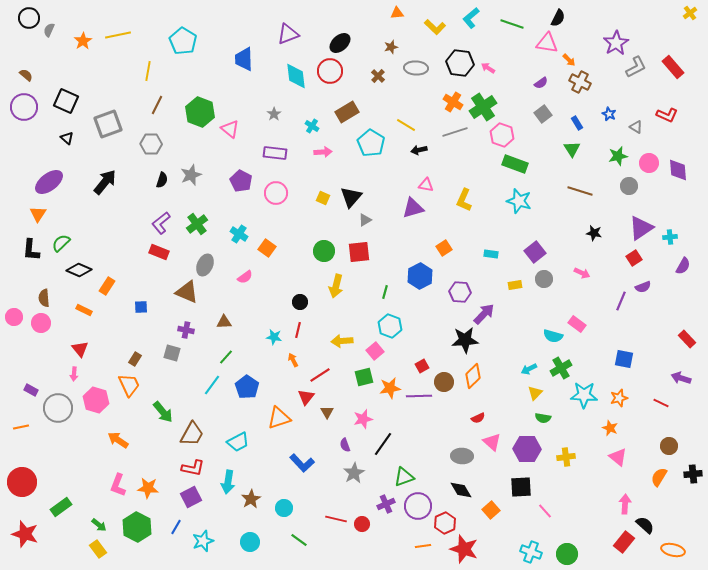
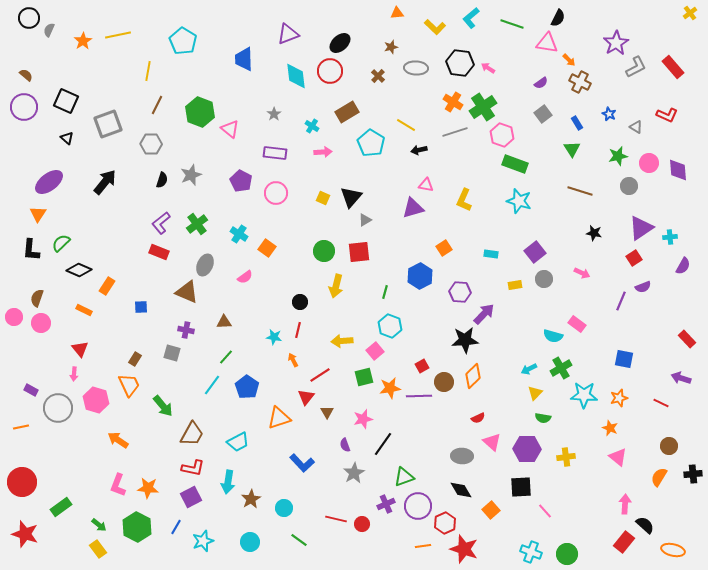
brown semicircle at (44, 298): moved 7 px left; rotated 24 degrees clockwise
green arrow at (163, 412): moved 6 px up
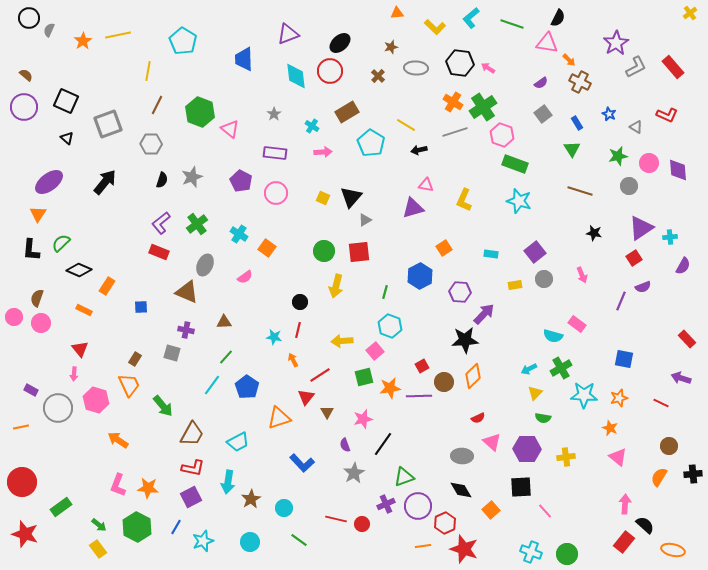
gray star at (191, 175): moved 1 px right, 2 px down
pink arrow at (582, 273): moved 2 px down; rotated 42 degrees clockwise
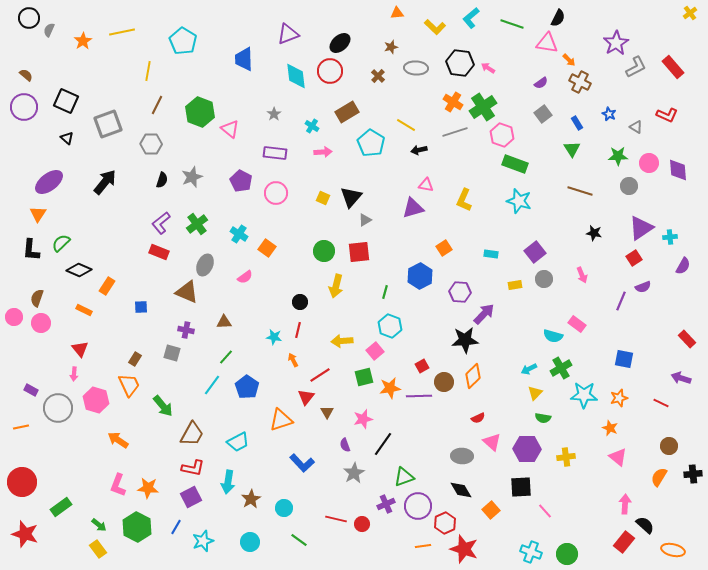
yellow line at (118, 35): moved 4 px right, 3 px up
green star at (618, 156): rotated 12 degrees clockwise
orange triangle at (279, 418): moved 2 px right, 2 px down
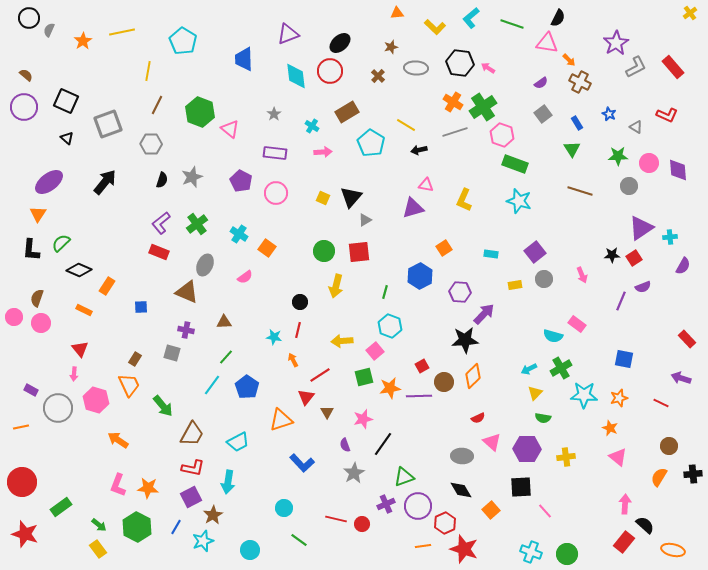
black star at (594, 233): moved 18 px right, 22 px down; rotated 14 degrees counterclockwise
brown star at (251, 499): moved 38 px left, 16 px down
cyan circle at (250, 542): moved 8 px down
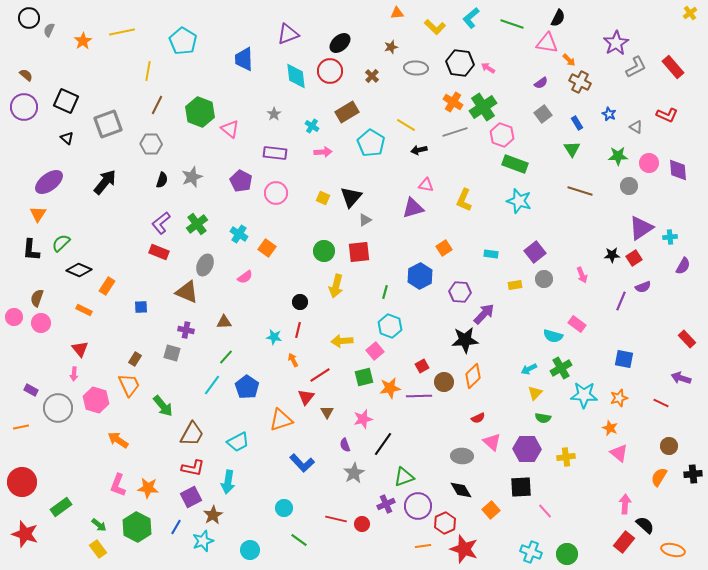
brown cross at (378, 76): moved 6 px left
pink triangle at (618, 457): moved 1 px right, 4 px up
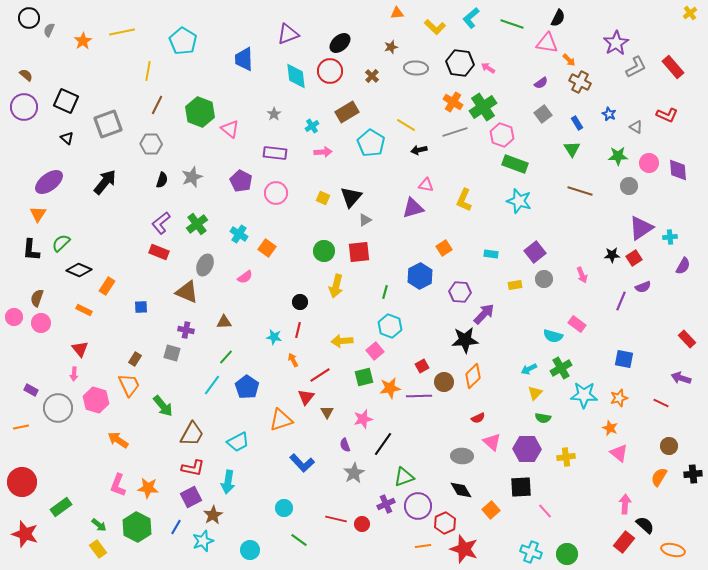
cyan cross at (312, 126): rotated 24 degrees clockwise
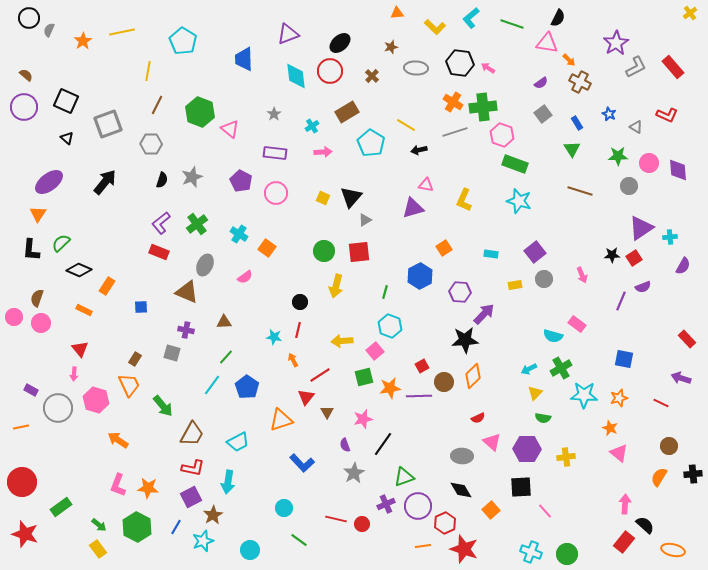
green cross at (483, 107): rotated 28 degrees clockwise
